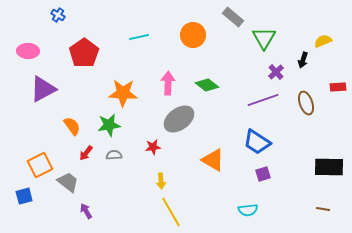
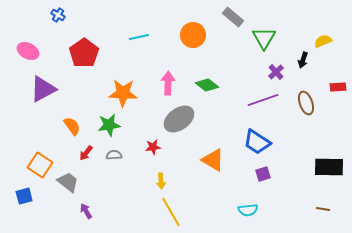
pink ellipse: rotated 25 degrees clockwise
orange square: rotated 30 degrees counterclockwise
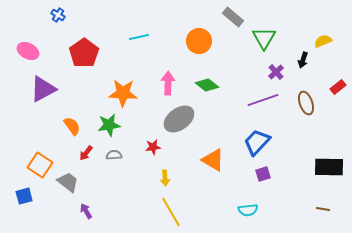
orange circle: moved 6 px right, 6 px down
red rectangle: rotated 35 degrees counterclockwise
blue trapezoid: rotated 100 degrees clockwise
yellow arrow: moved 4 px right, 3 px up
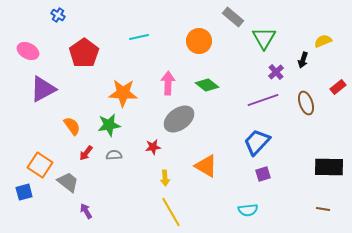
orange triangle: moved 7 px left, 6 px down
blue square: moved 4 px up
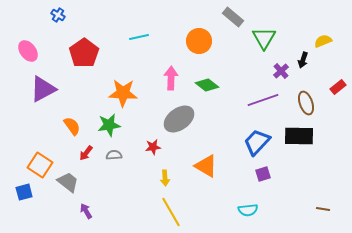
pink ellipse: rotated 25 degrees clockwise
purple cross: moved 5 px right, 1 px up
pink arrow: moved 3 px right, 5 px up
black rectangle: moved 30 px left, 31 px up
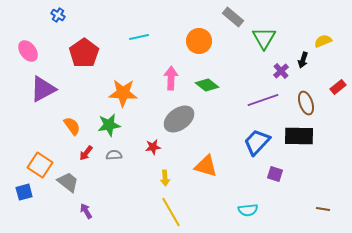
orange triangle: rotated 15 degrees counterclockwise
purple square: moved 12 px right; rotated 35 degrees clockwise
